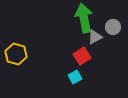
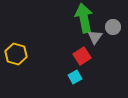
gray triangle: rotated 28 degrees counterclockwise
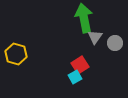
gray circle: moved 2 px right, 16 px down
red square: moved 2 px left, 9 px down
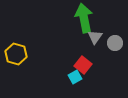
red square: moved 3 px right; rotated 18 degrees counterclockwise
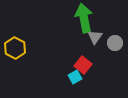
yellow hexagon: moved 1 px left, 6 px up; rotated 10 degrees clockwise
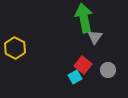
gray circle: moved 7 px left, 27 px down
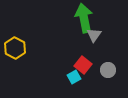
gray triangle: moved 1 px left, 2 px up
cyan square: moved 1 px left
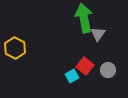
gray triangle: moved 4 px right, 1 px up
red square: moved 2 px right, 1 px down
cyan square: moved 2 px left, 1 px up
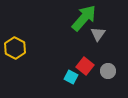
green arrow: rotated 52 degrees clockwise
gray circle: moved 1 px down
cyan square: moved 1 px left, 1 px down; rotated 32 degrees counterclockwise
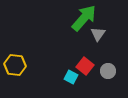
yellow hexagon: moved 17 px down; rotated 20 degrees counterclockwise
